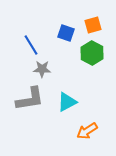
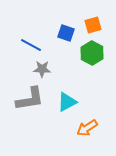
blue line: rotated 30 degrees counterclockwise
orange arrow: moved 3 px up
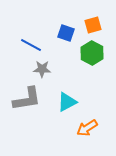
gray L-shape: moved 3 px left
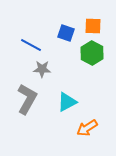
orange square: moved 1 px down; rotated 18 degrees clockwise
gray L-shape: rotated 52 degrees counterclockwise
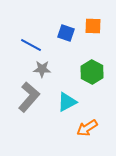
green hexagon: moved 19 px down
gray L-shape: moved 2 px right, 2 px up; rotated 12 degrees clockwise
